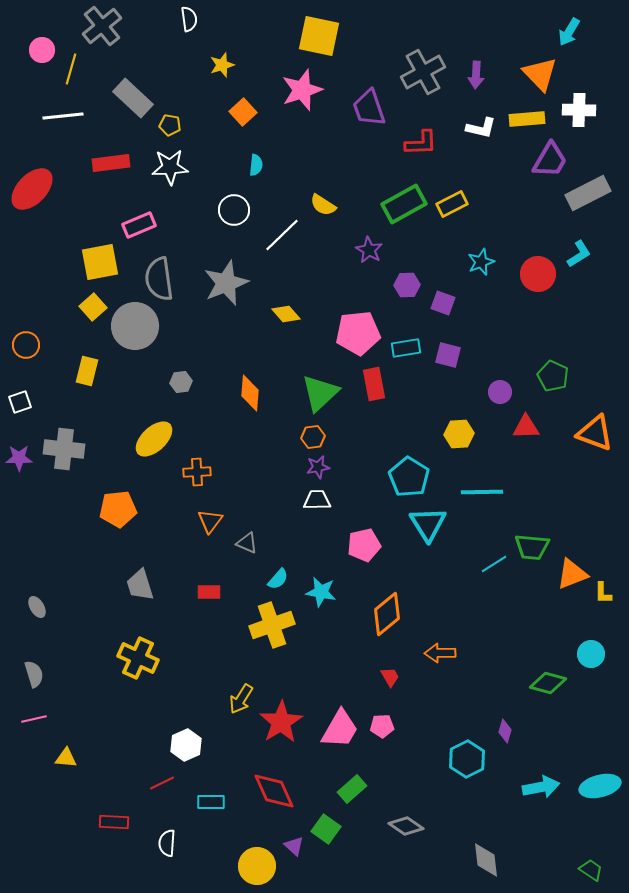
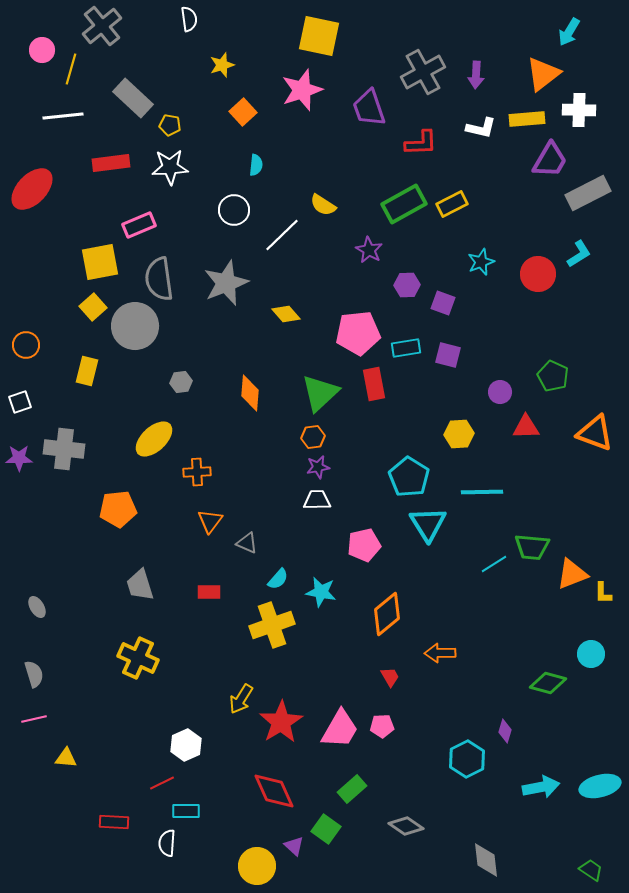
orange triangle at (540, 74): moved 3 px right; rotated 36 degrees clockwise
cyan rectangle at (211, 802): moved 25 px left, 9 px down
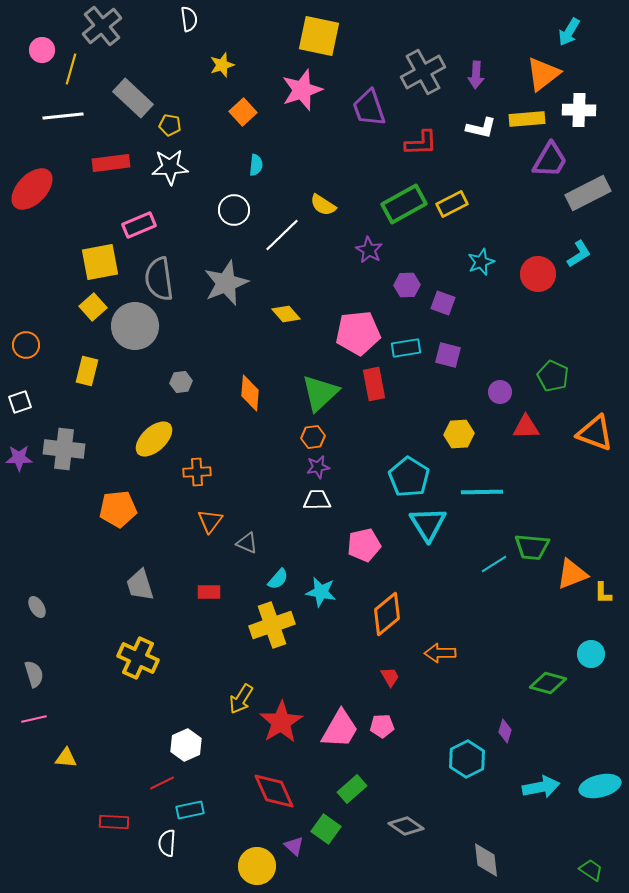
cyan rectangle at (186, 811): moved 4 px right, 1 px up; rotated 12 degrees counterclockwise
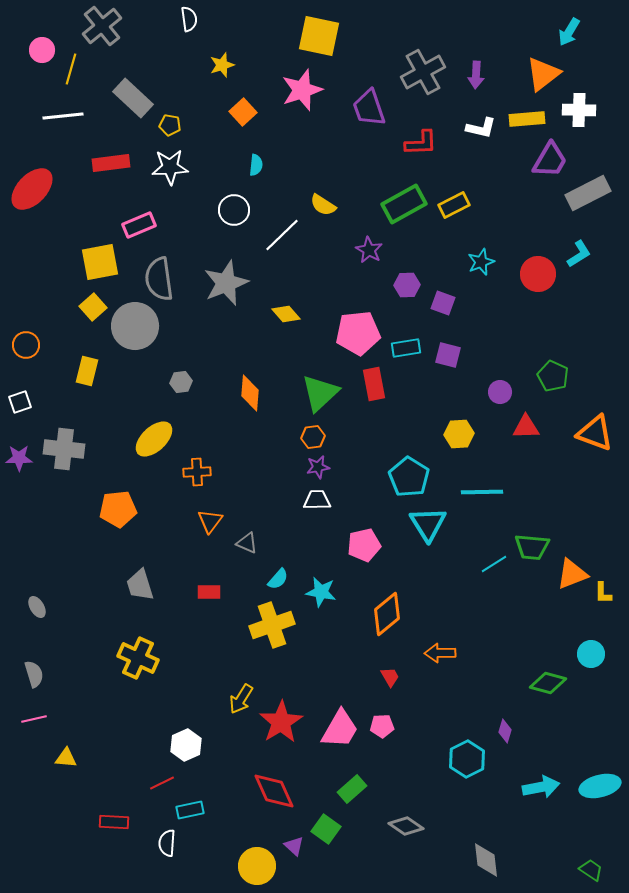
yellow rectangle at (452, 204): moved 2 px right, 1 px down
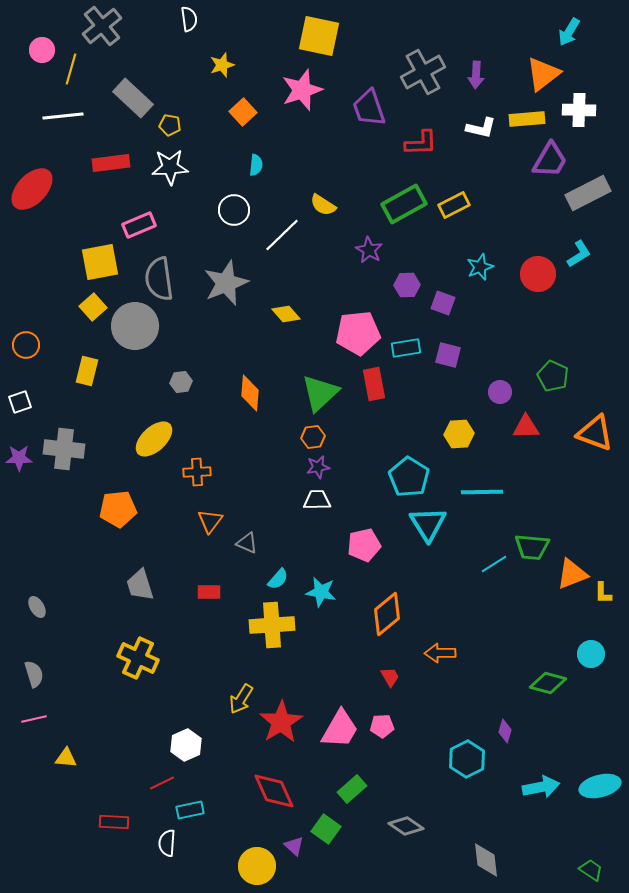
cyan star at (481, 262): moved 1 px left, 5 px down
yellow cross at (272, 625): rotated 15 degrees clockwise
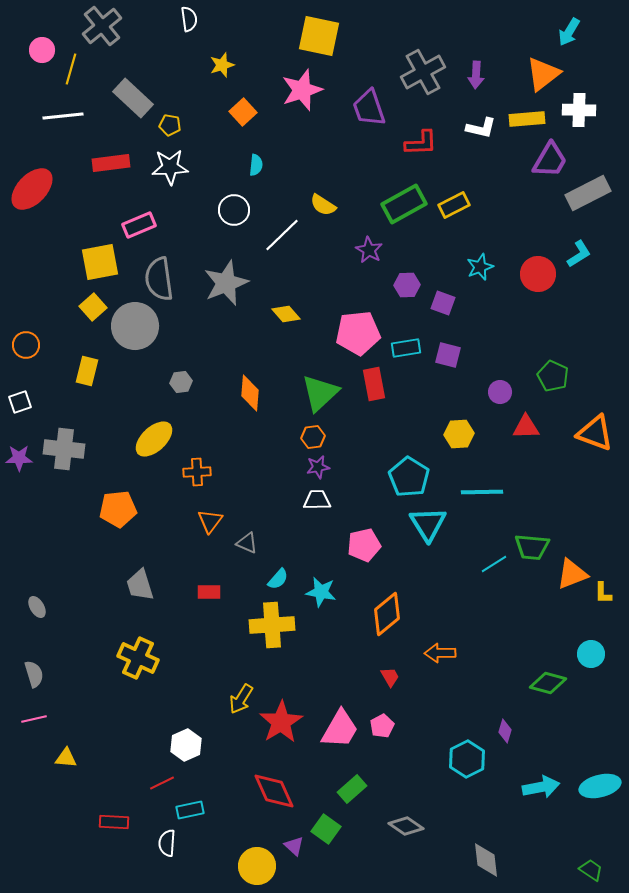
pink pentagon at (382, 726): rotated 25 degrees counterclockwise
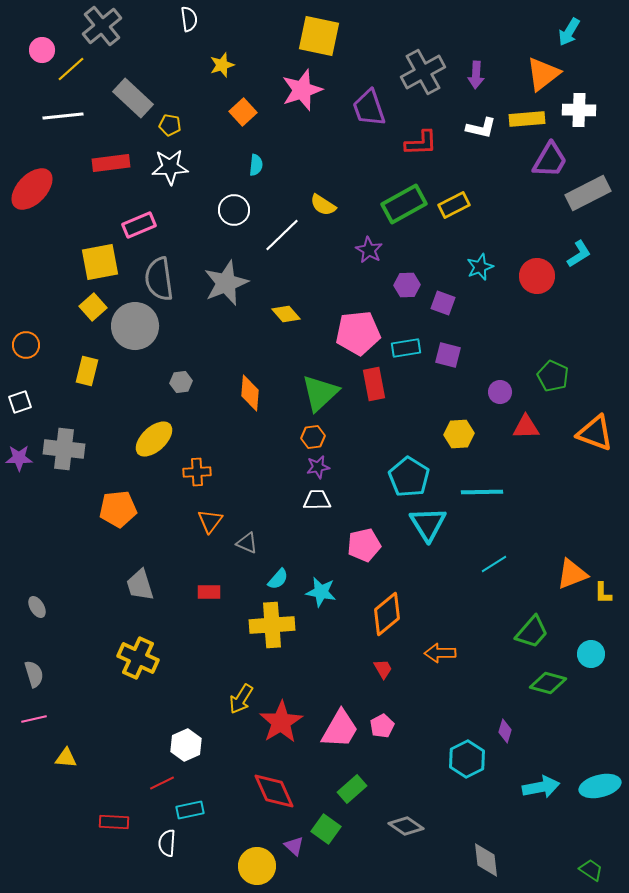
yellow line at (71, 69): rotated 32 degrees clockwise
red circle at (538, 274): moved 1 px left, 2 px down
green trapezoid at (532, 547): moved 85 px down; rotated 54 degrees counterclockwise
red trapezoid at (390, 677): moved 7 px left, 8 px up
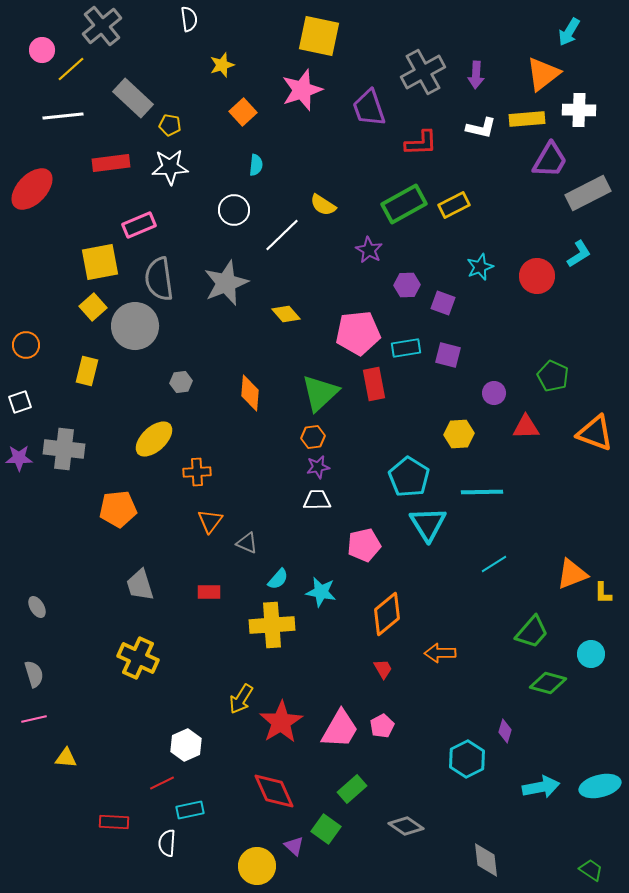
purple circle at (500, 392): moved 6 px left, 1 px down
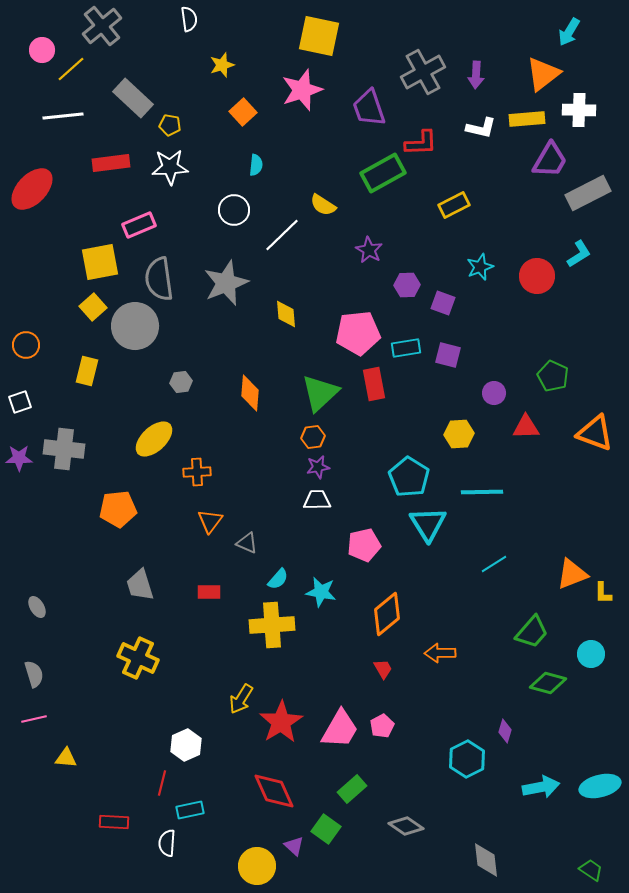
green rectangle at (404, 204): moved 21 px left, 31 px up
yellow diamond at (286, 314): rotated 36 degrees clockwise
red line at (162, 783): rotated 50 degrees counterclockwise
